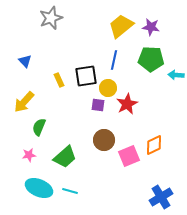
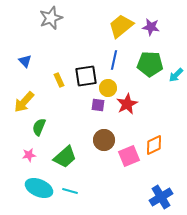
green pentagon: moved 1 px left, 5 px down
cyan arrow: rotated 49 degrees counterclockwise
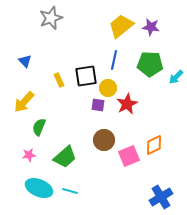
cyan arrow: moved 2 px down
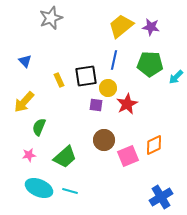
purple square: moved 2 px left
pink square: moved 1 px left
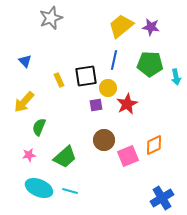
cyan arrow: rotated 56 degrees counterclockwise
purple square: rotated 16 degrees counterclockwise
blue cross: moved 1 px right, 1 px down
